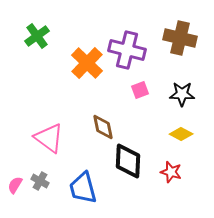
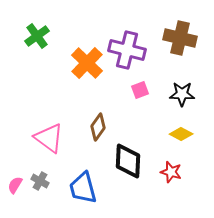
brown diamond: moved 5 px left; rotated 48 degrees clockwise
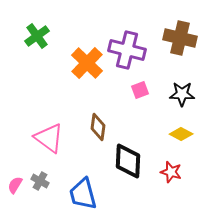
brown diamond: rotated 28 degrees counterclockwise
blue trapezoid: moved 6 px down
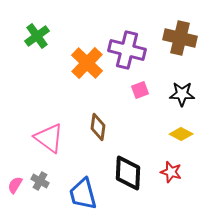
black diamond: moved 12 px down
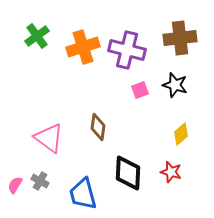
brown cross: rotated 20 degrees counterclockwise
orange cross: moved 4 px left, 16 px up; rotated 28 degrees clockwise
black star: moved 7 px left, 9 px up; rotated 15 degrees clockwise
yellow diamond: rotated 70 degrees counterclockwise
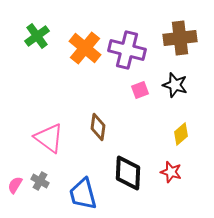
orange cross: moved 2 px right, 1 px down; rotated 32 degrees counterclockwise
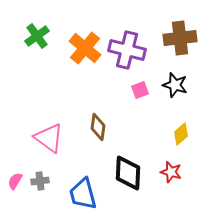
gray cross: rotated 36 degrees counterclockwise
pink semicircle: moved 4 px up
